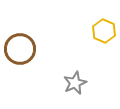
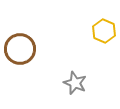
gray star: rotated 25 degrees counterclockwise
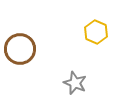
yellow hexagon: moved 8 px left, 1 px down
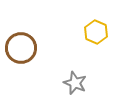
brown circle: moved 1 px right, 1 px up
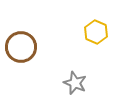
brown circle: moved 1 px up
